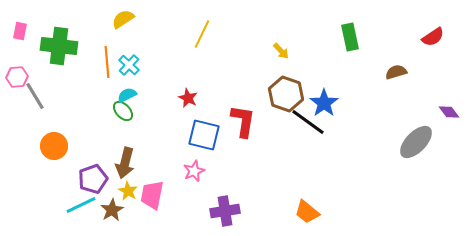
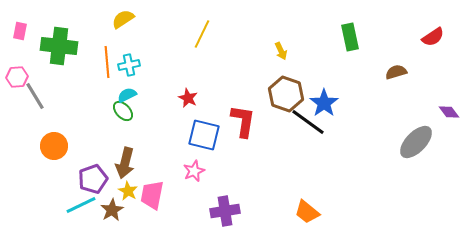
yellow arrow: rotated 18 degrees clockwise
cyan cross: rotated 35 degrees clockwise
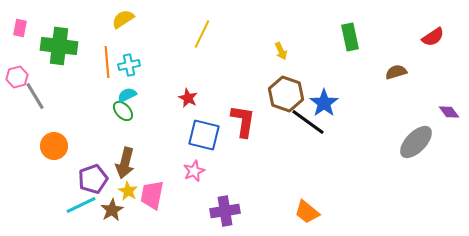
pink rectangle: moved 3 px up
pink hexagon: rotated 10 degrees counterclockwise
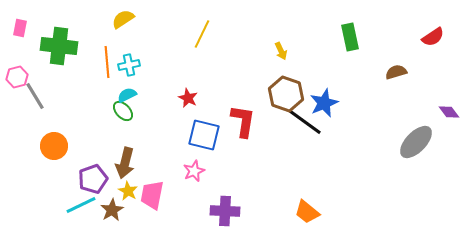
blue star: rotated 12 degrees clockwise
black line: moved 3 px left
purple cross: rotated 12 degrees clockwise
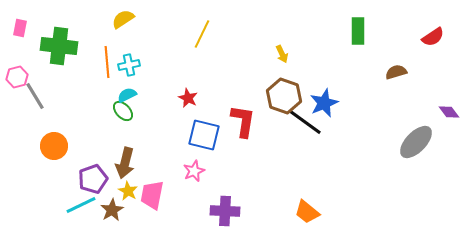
green rectangle: moved 8 px right, 6 px up; rotated 12 degrees clockwise
yellow arrow: moved 1 px right, 3 px down
brown hexagon: moved 2 px left, 2 px down
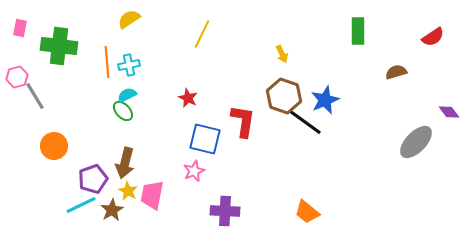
yellow semicircle: moved 6 px right
blue star: moved 1 px right, 3 px up
blue square: moved 1 px right, 4 px down
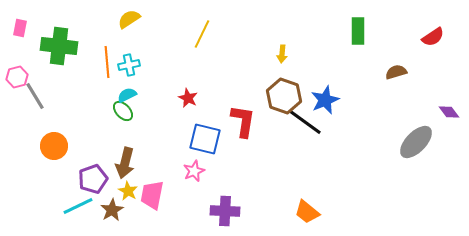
yellow arrow: rotated 30 degrees clockwise
cyan line: moved 3 px left, 1 px down
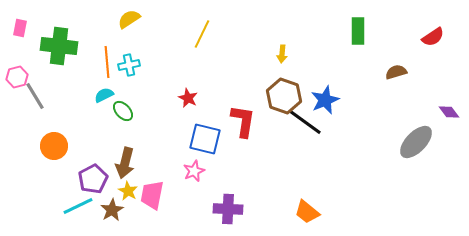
cyan semicircle: moved 23 px left
purple pentagon: rotated 8 degrees counterclockwise
purple cross: moved 3 px right, 2 px up
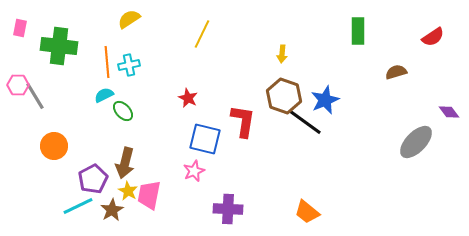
pink hexagon: moved 1 px right, 8 px down; rotated 15 degrees clockwise
pink trapezoid: moved 3 px left
